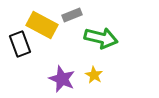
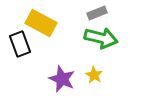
gray rectangle: moved 25 px right, 2 px up
yellow rectangle: moved 1 px left, 2 px up
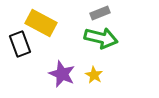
gray rectangle: moved 3 px right
purple star: moved 5 px up
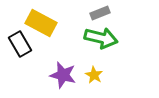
black rectangle: rotated 10 degrees counterclockwise
purple star: moved 1 px right, 1 px down; rotated 8 degrees counterclockwise
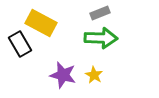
green arrow: rotated 12 degrees counterclockwise
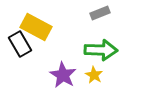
yellow rectangle: moved 5 px left, 4 px down
green arrow: moved 12 px down
purple star: rotated 16 degrees clockwise
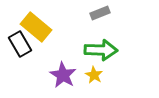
yellow rectangle: rotated 12 degrees clockwise
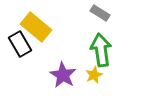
gray rectangle: rotated 54 degrees clockwise
green arrow: rotated 100 degrees counterclockwise
yellow star: rotated 18 degrees clockwise
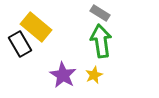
green arrow: moved 9 px up
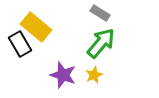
green arrow: moved 2 px down; rotated 48 degrees clockwise
purple star: rotated 12 degrees counterclockwise
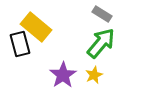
gray rectangle: moved 2 px right, 1 px down
black rectangle: rotated 15 degrees clockwise
purple star: rotated 20 degrees clockwise
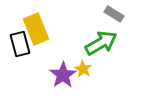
gray rectangle: moved 12 px right
yellow rectangle: moved 2 px down; rotated 28 degrees clockwise
green arrow: rotated 20 degrees clockwise
yellow star: moved 11 px left, 6 px up; rotated 18 degrees counterclockwise
